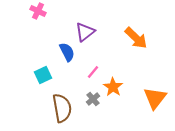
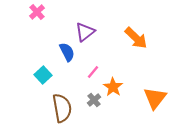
pink cross: moved 1 px left, 1 px down; rotated 21 degrees clockwise
cyan square: rotated 18 degrees counterclockwise
gray cross: moved 1 px right, 1 px down
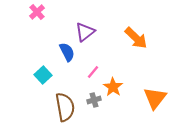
gray cross: rotated 24 degrees clockwise
brown semicircle: moved 3 px right, 1 px up
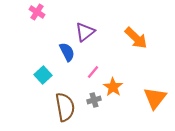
pink cross: rotated 14 degrees counterclockwise
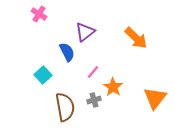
pink cross: moved 2 px right, 2 px down
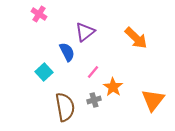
cyan square: moved 1 px right, 3 px up
orange triangle: moved 2 px left, 2 px down
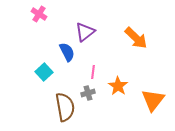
pink line: rotated 32 degrees counterclockwise
orange star: moved 5 px right, 1 px up
gray cross: moved 6 px left, 7 px up
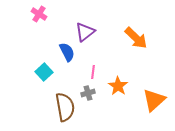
orange triangle: moved 1 px right; rotated 10 degrees clockwise
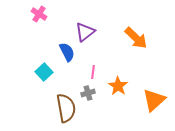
brown semicircle: moved 1 px right, 1 px down
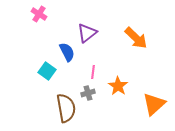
purple triangle: moved 2 px right, 1 px down
cyan square: moved 3 px right, 1 px up; rotated 12 degrees counterclockwise
orange triangle: moved 4 px down
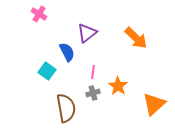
gray cross: moved 5 px right
